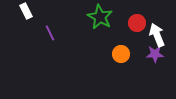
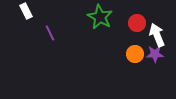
orange circle: moved 14 px right
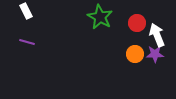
purple line: moved 23 px left, 9 px down; rotated 49 degrees counterclockwise
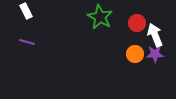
white arrow: moved 2 px left
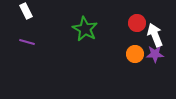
green star: moved 15 px left, 12 px down
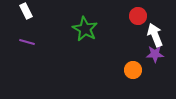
red circle: moved 1 px right, 7 px up
orange circle: moved 2 px left, 16 px down
